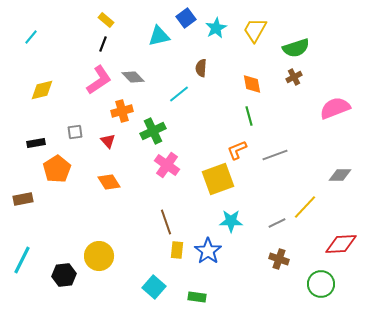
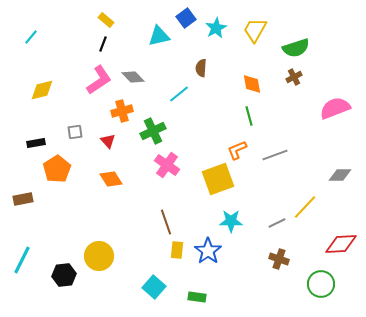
orange diamond at (109, 182): moved 2 px right, 3 px up
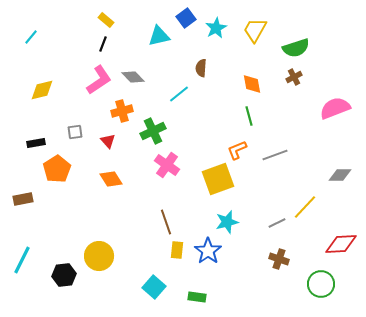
cyan star at (231, 221): moved 4 px left, 1 px down; rotated 15 degrees counterclockwise
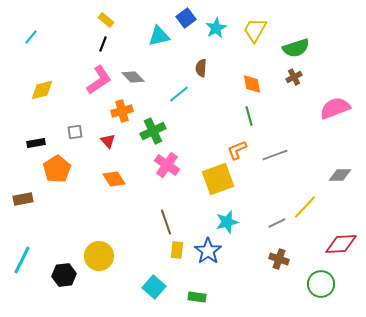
orange diamond at (111, 179): moved 3 px right
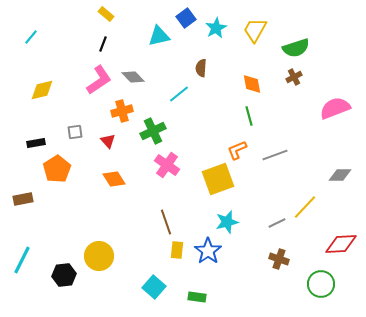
yellow rectangle at (106, 20): moved 6 px up
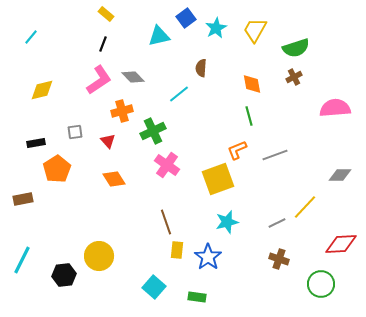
pink semicircle at (335, 108): rotated 16 degrees clockwise
blue star at (208, 251): moved 6 px down
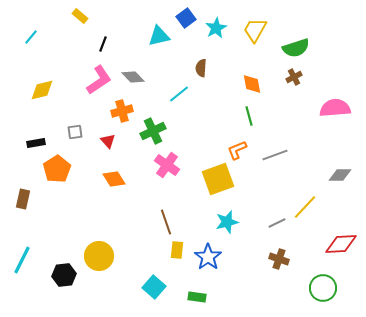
yellow rectangle at (106, 14): moved 26 px left, 2 px down
brown rectangle at (23, 199): rotated 66 degrees counterclockwise
green circle at (321, 284): moved 2 px right, 4 px down
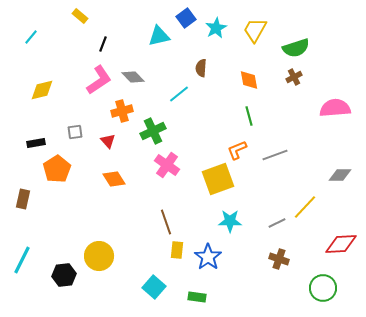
orange diamond at (252, 84): moved 3 px left, 4 px up
cyan star at (227, 222): moved 3 px right, 1 px up; rotated 15 degrees clockwise
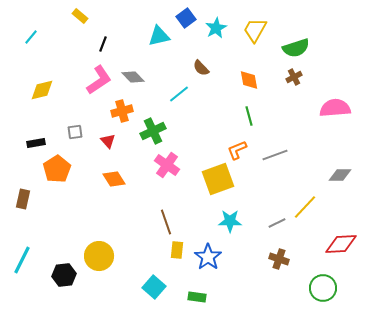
brown semicircle at (201, 68): rotated 48 degrees counterclockwise
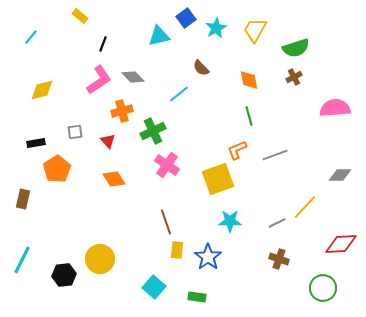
yellow circle at (99, 256): moved 1 px right, 3 px down
